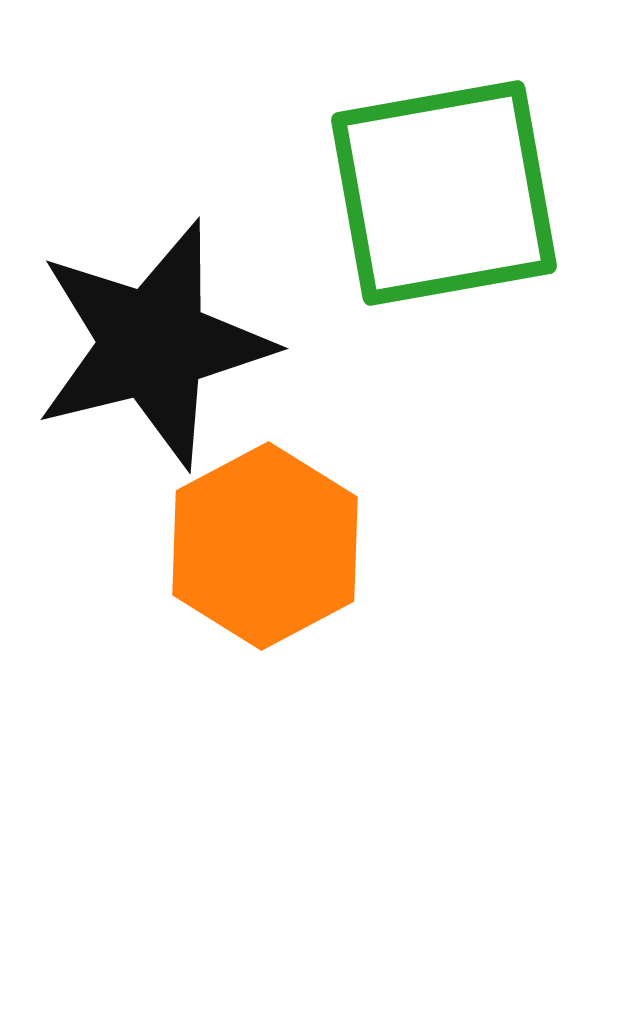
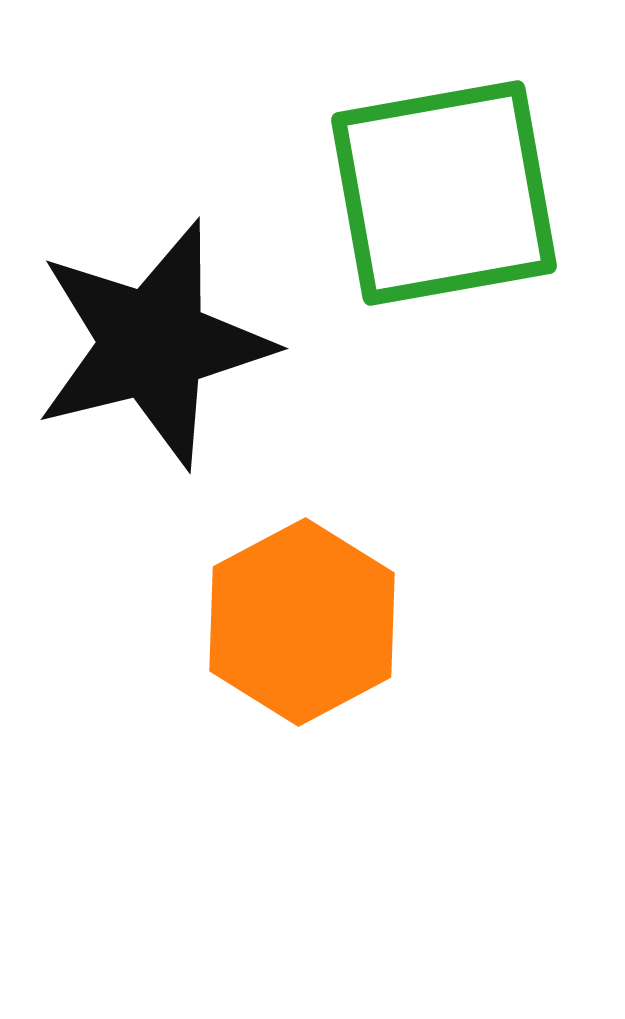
orange hexagon: moved 37 px right, 76 px down
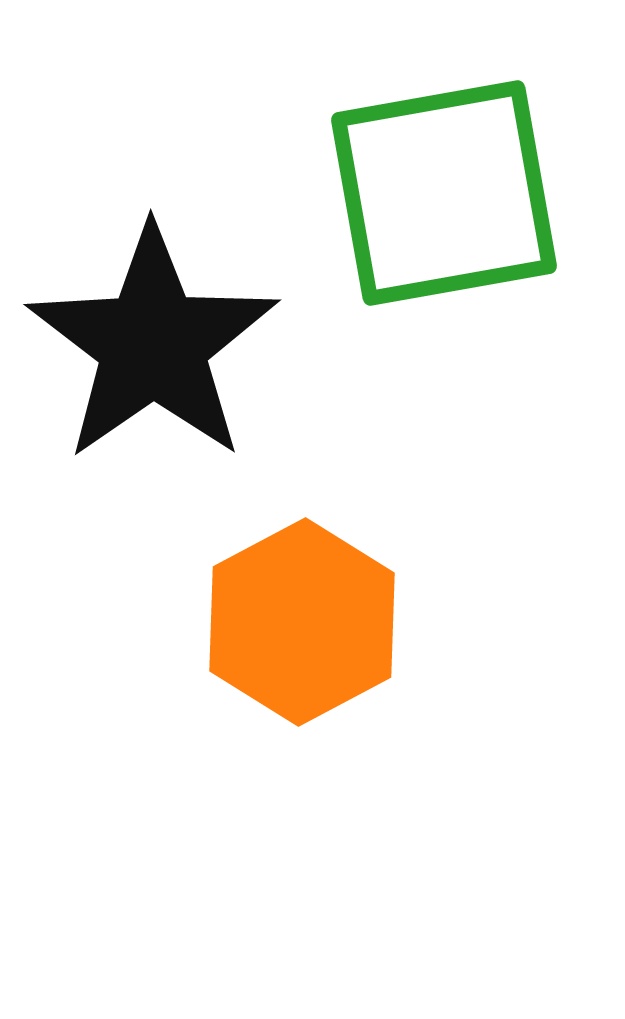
black star: rotated 21 degrees counterclockwise
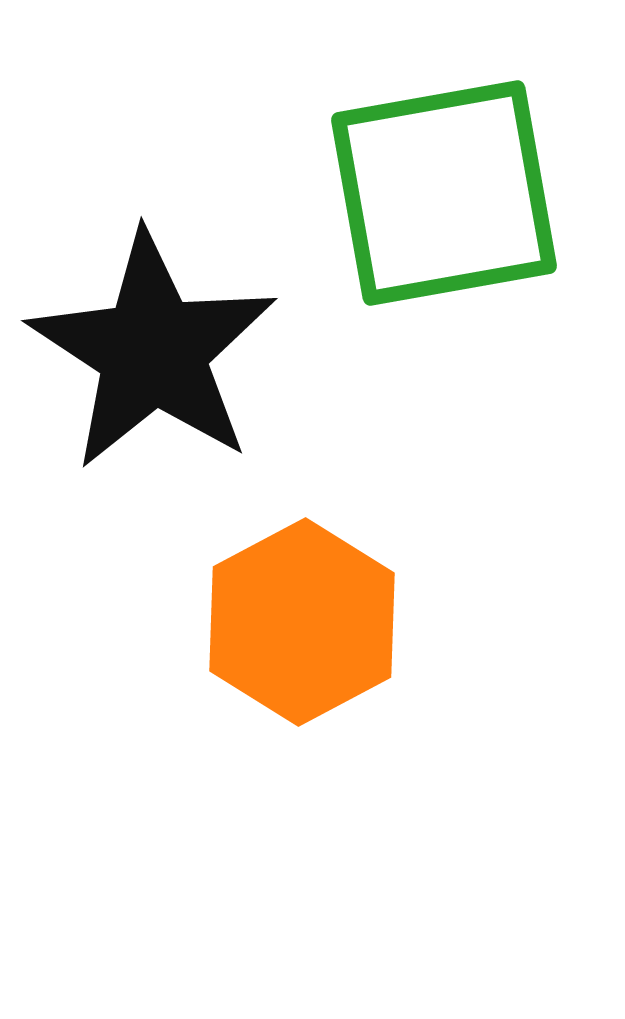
black star: moved 7 px down; rotated 4 degrees counterclockwise
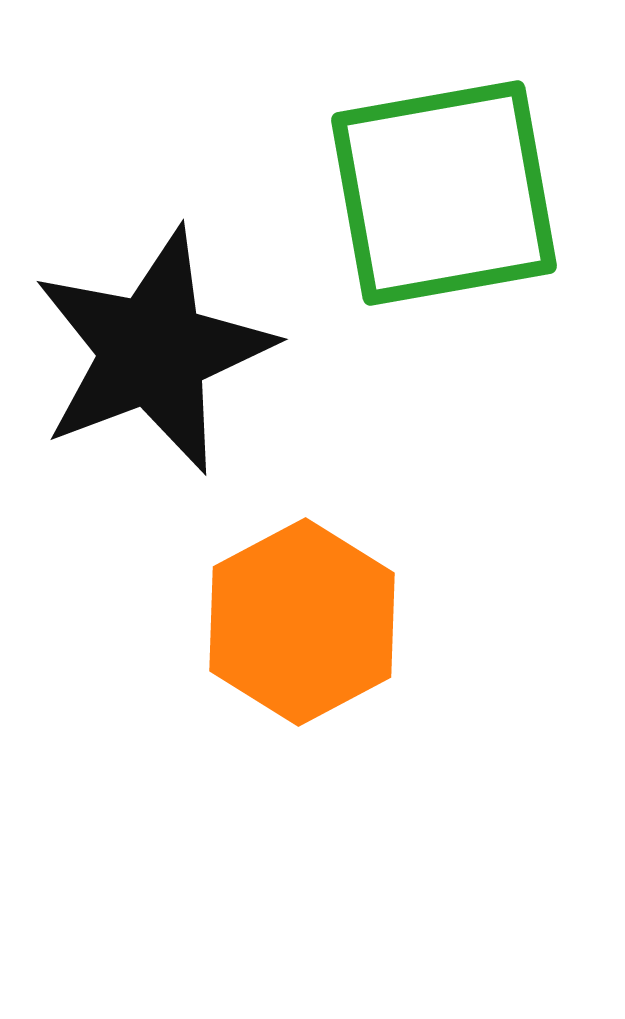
black star: rotated 18 degrees clockwise
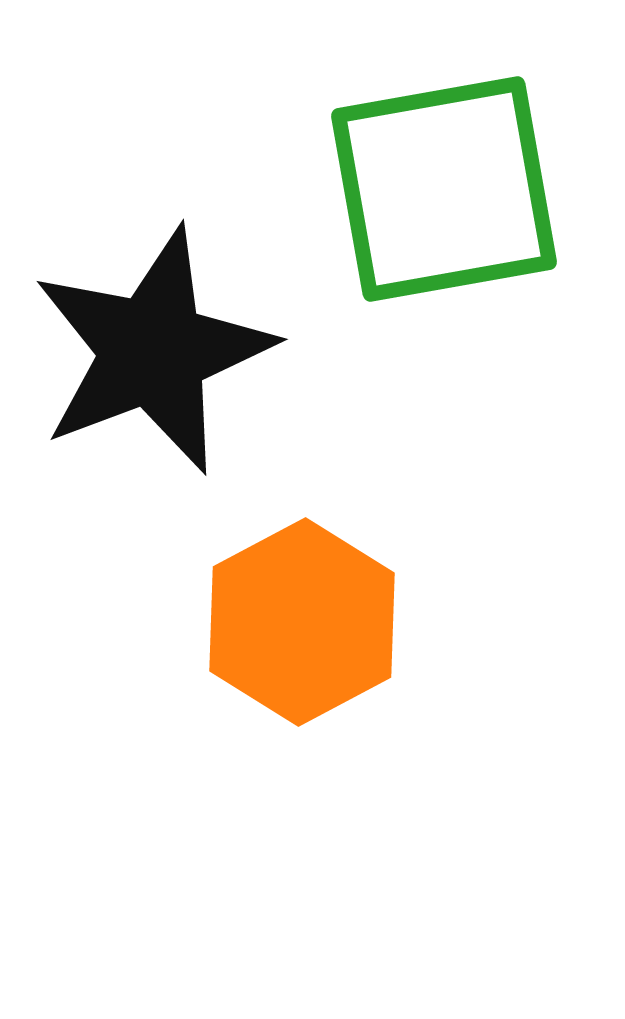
green square: moved 4 px up
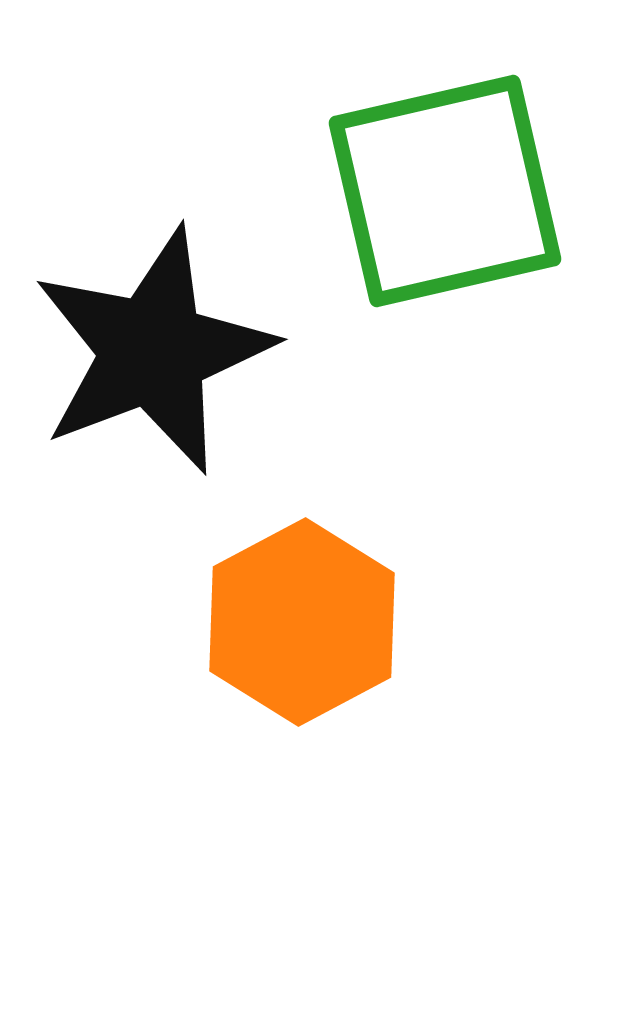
green square: moved 1 px right, 2 px down; rotated 3 degrees counterclockwise
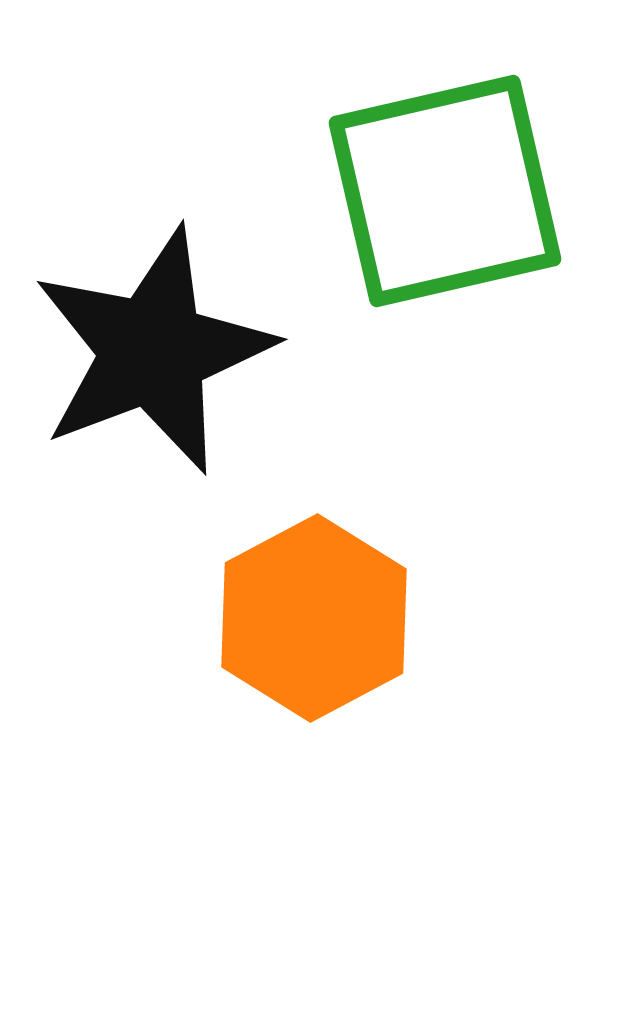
orange hexagon: moved 12 px right, 4 px up
